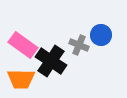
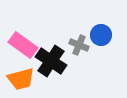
orange trapezoid: rotated 16 degrees counterclockwise
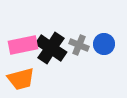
blue circle: moved 3 px right, 9 px down
pink rectangle: rotated 48 degrees counterclockwise
black cross: moved 13 px up
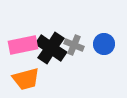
gray cross: moved 5 px left
orange trapezoid: moved 5 px right
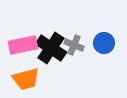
blue circle: moved 1 px up
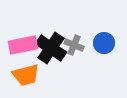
orange trapezoid: moved 4 px up
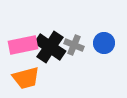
black cross: moved 1 px left, 1 px up
orange trapezoid: moved 3 px down
